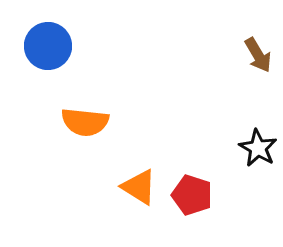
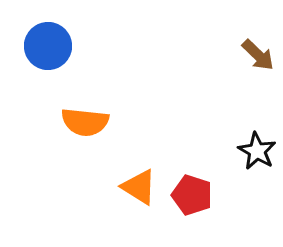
brown arrow: rotated 15 degrees counterclockwise
black star: moved 1 px left, 3 px down
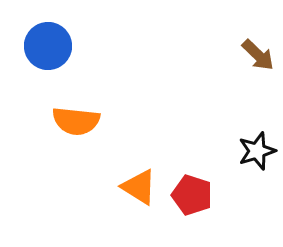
orange semicircle: moved 9 px left, 1 px up
black star: rotated 24 degrees clockwise
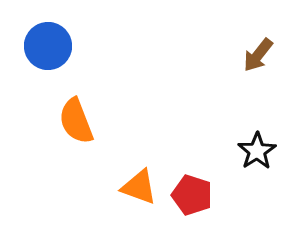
brown arrow: rotated 84 degrees clockwise
orange semicircle: rotated 63 degrees clockwise
black star: rotated 15 degrees counterclockwise
orange triangle: rotated 12 degrees counterclockwise
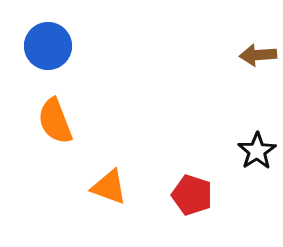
brown arrow: rotated 48 degrees clockwise
orange semicircle: moved 21 px left
orange triangle: moved 30 px left
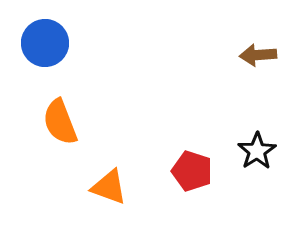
blue circle: moved 3 px left, 3 px up
orange semicircle: moved 5 px right, 1 px down
red pentagon: moved 24 px up
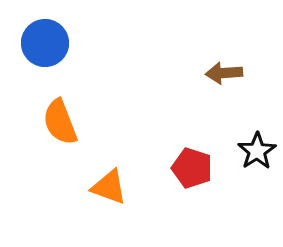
brown arrow: moved 34 px left, 18 px down
red pentagon: moved 3 px up
